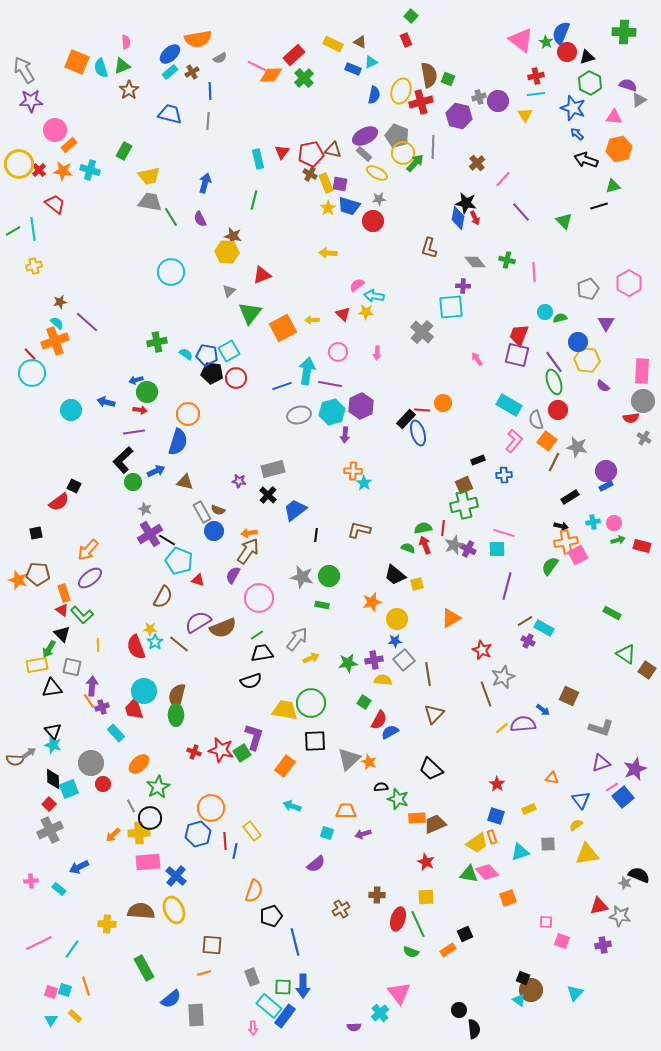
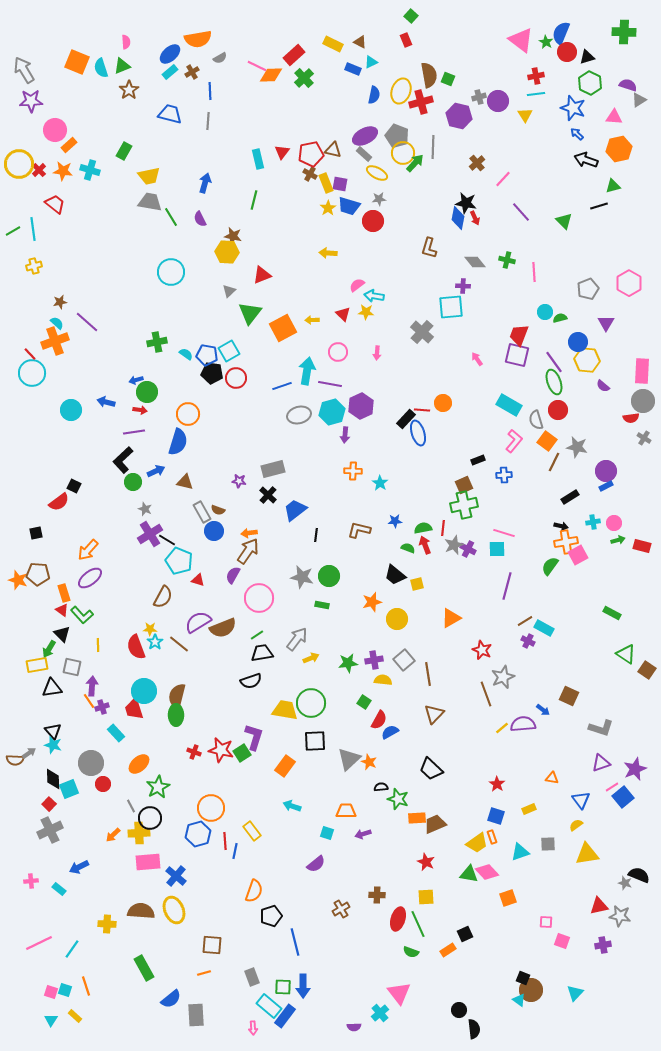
cyan star at (364, 483): moved 16 px right
blue star at (395, 641): moved 120 px up
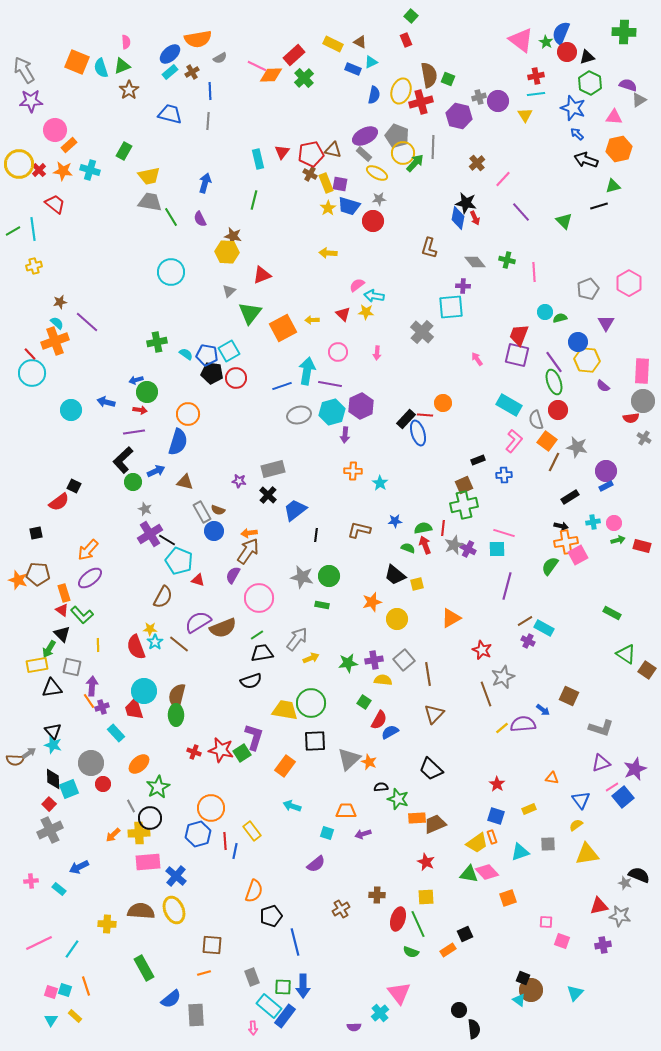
red line at (422, 410): moved 3 px right, 5 px down
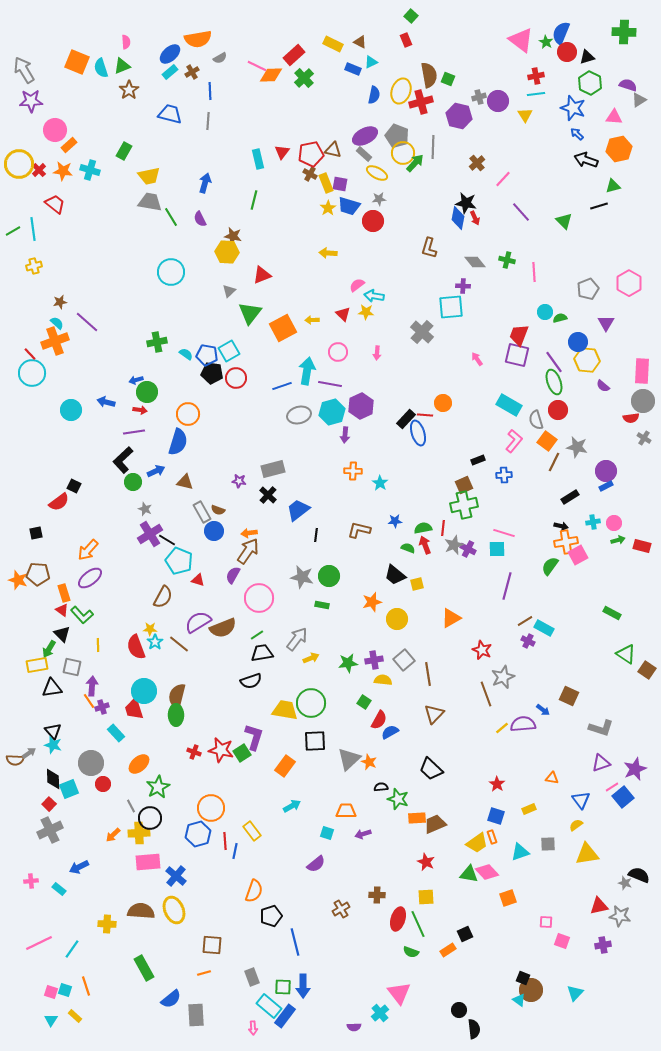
blue trapezoid at (295, 510): moved 3 px right
cyan arrow at (292, 806): rotated 132 degrees clockwise
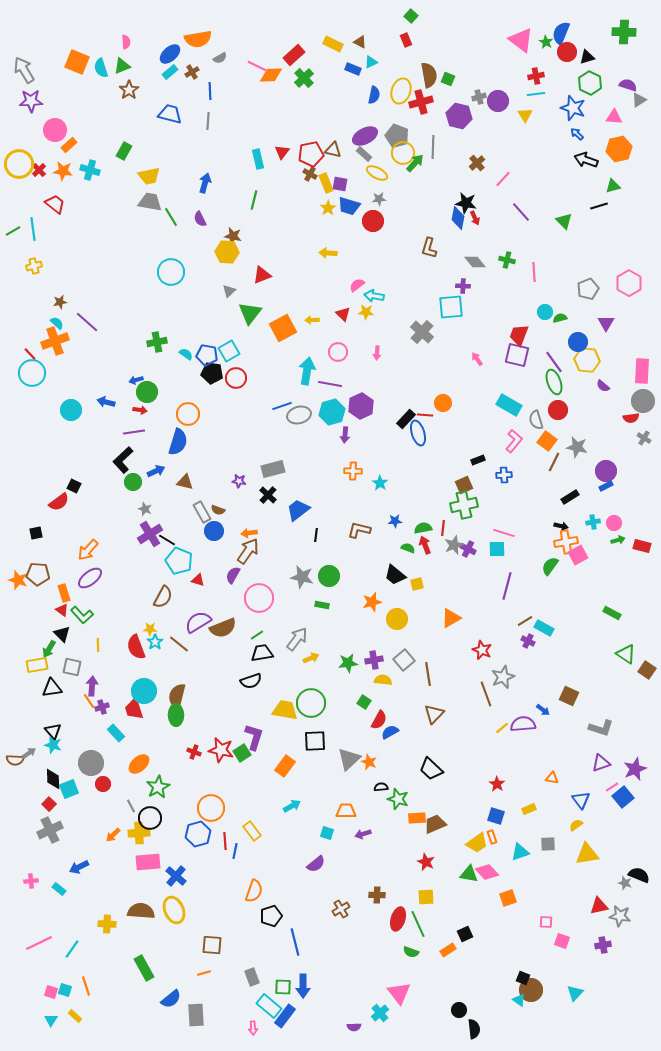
blue line at (282, 386): moved 20 px down
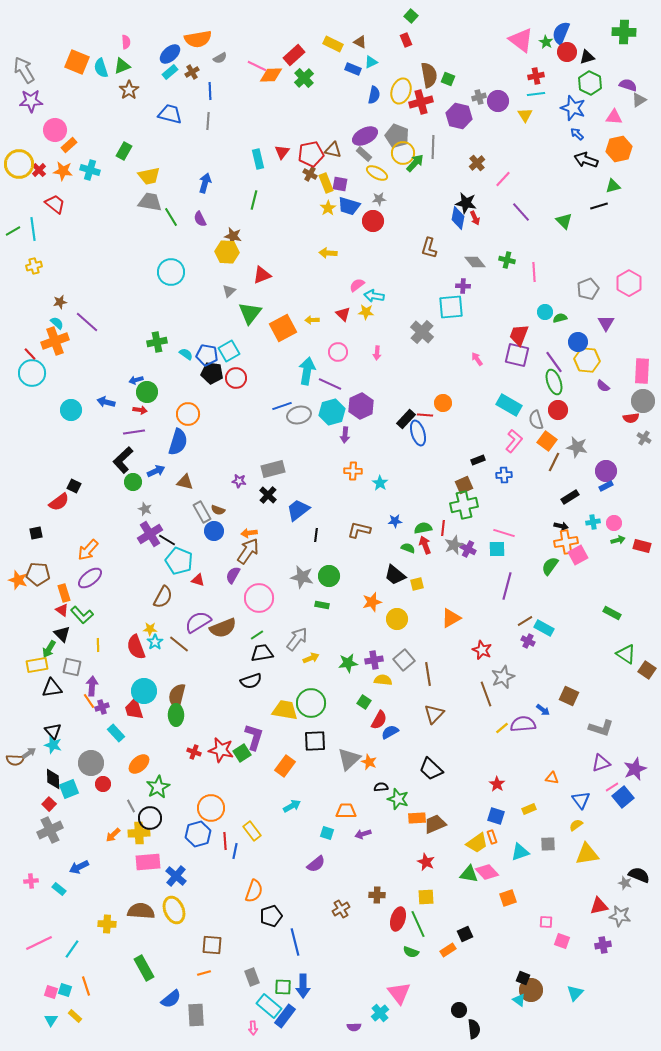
purple line at (330, 384): rotated 15 degrees clockwise
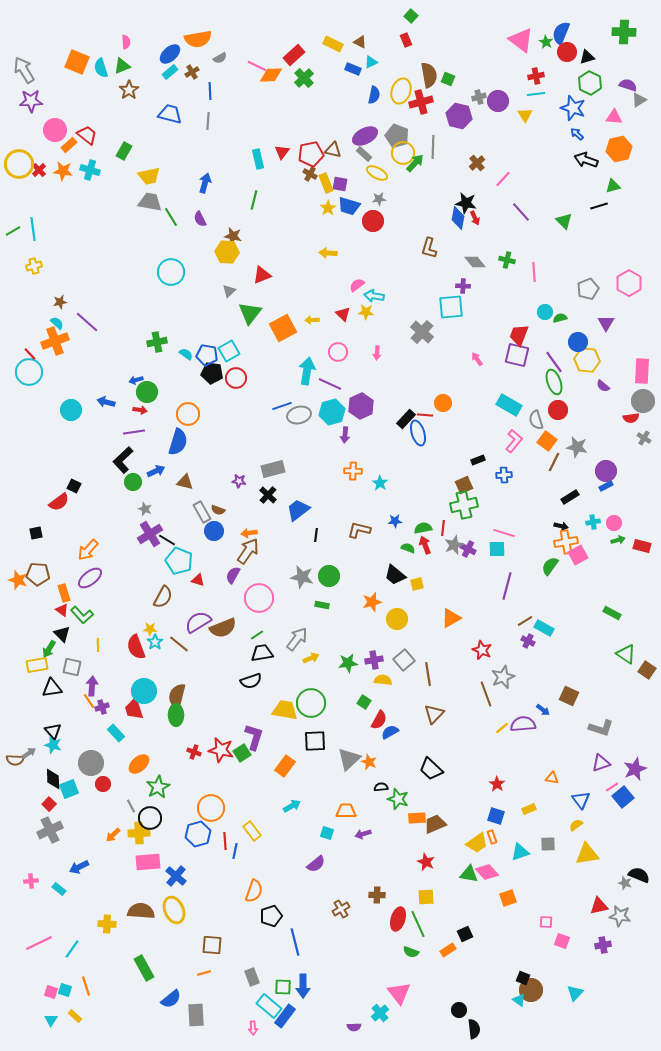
red trapezoid at (55, 204): moved 32 px right, 69 px up
cyan circle at (32, 373): moved 3 px left, 1 px up
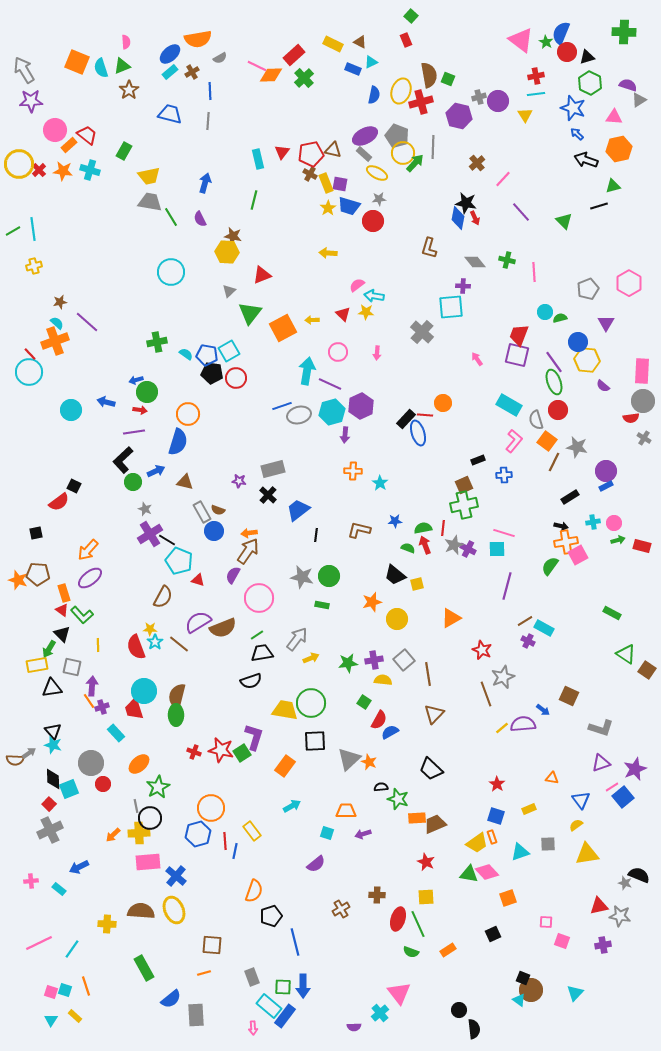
gray line at (131, 806): moved 5 px right; rotated 16 degrees clockwise
black square at (465, 934): moved 28 px right
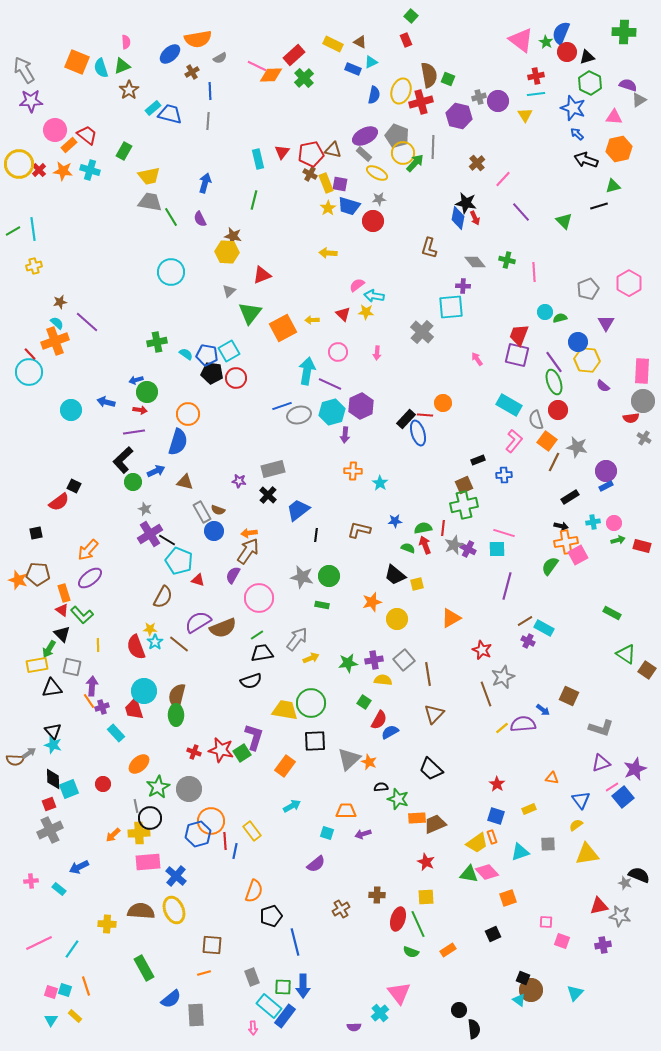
cyan rectangle at (170, 72): moved 17 px left, 36 px down
gray circle at (91, 763): moved 98 px right, 26 px down
red square at (49, 804): rotated 24 degrees clockwise
orange circle at (211, 808): moved 13 px down
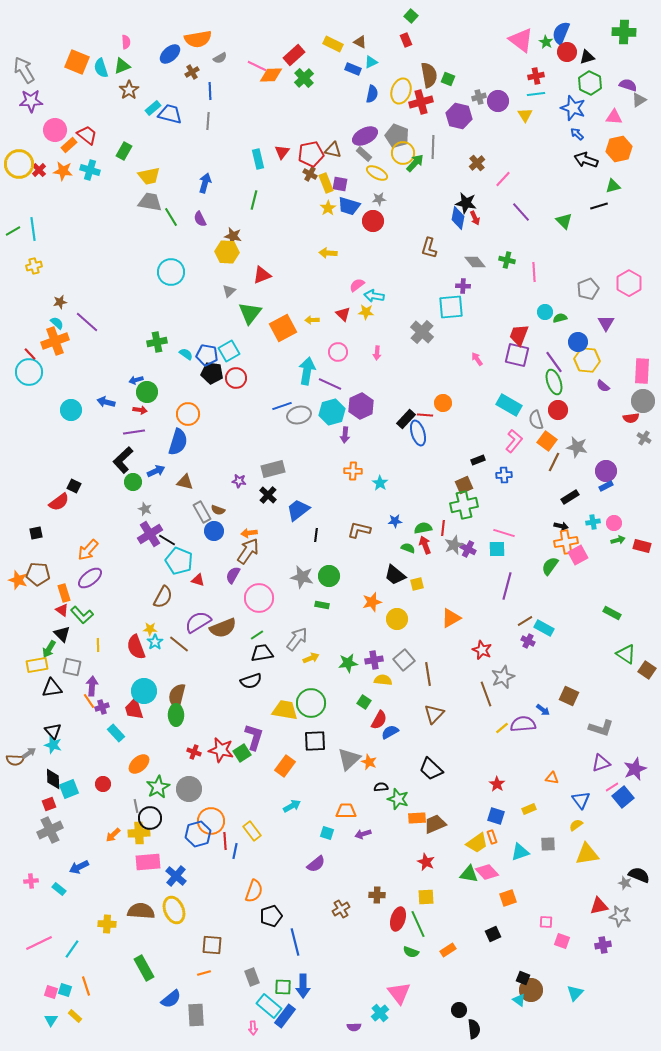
blue semicircle at (374, 95): moved 2 px left, 1 px up
